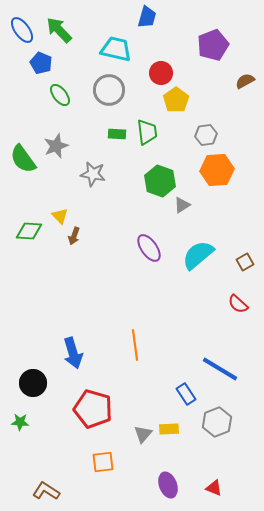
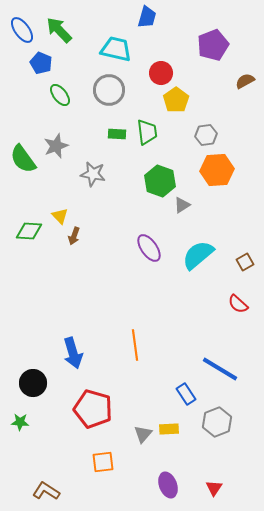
red triangle at (214, 488): rotated 42 degrees clockwise
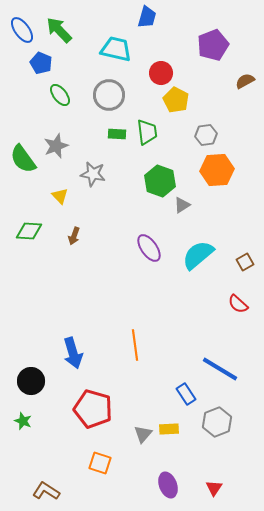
gray circle at (109, 90): moved 5 px down
yellow pentagon at (176, 100): rotated 10 degrees counterclockwise
yellow triangle at (60, 216): moved 20 px up
black circle at (33, 383): moved 2 px left, 2 px up
green star at (20, 422): moved 3 px right, 1 px up; rotated 18 degrees clockwise
orange square at (103, 462): moved 3 px left, 1 px down; rotated 25 degrees clockwise
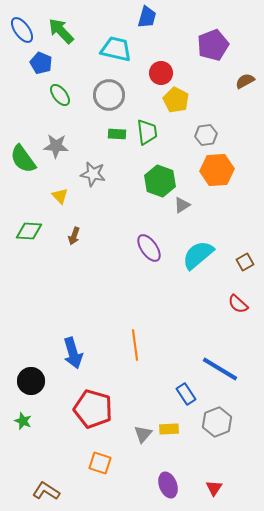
green arrow at (59, 30): moved 2 px right, 1 px down
gray star at (56, 146): rotated 25 degrees clockwise
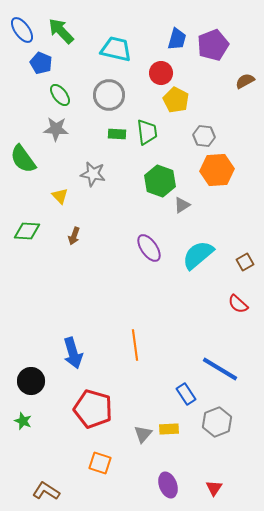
blue trapezoid at (147, 17): moved 30 px right, 22 px down
gray hexagon at (206, 135): moved 2 px left, 1 px down; rotated 15 degrees clockwise
gray star at (56, 146): moved 17 px up
green diamond at (29, 231): moved 2 px left
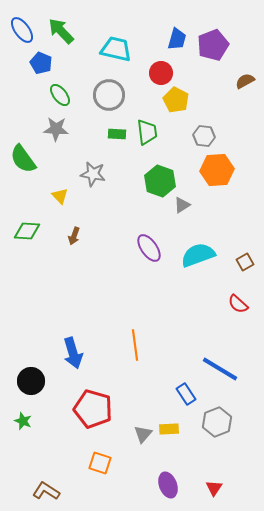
cyan semicircle at (198, 255): rotated 20 degrees clockwise
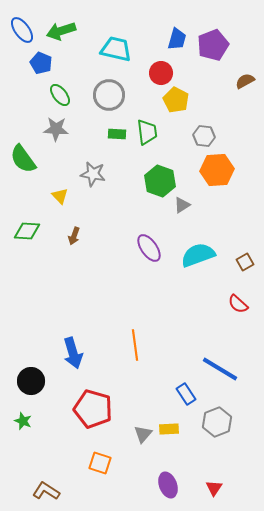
green arrow at (61, 31): rotated 64 degrees counterclockwise
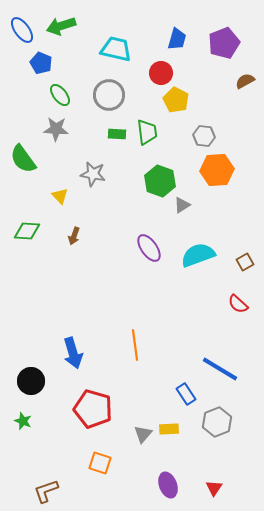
green arrow at (61, 31): moved 5 px up
purple pentagon at (213, 45): moved 11 px right, 2 px up
brown L-shape at (46, 491): rotated 52 degrees counterclockwise
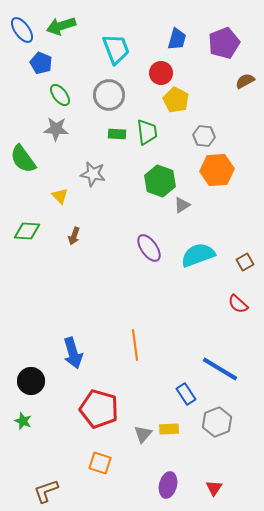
cyan trapezoid at (116, 49): rotated 56 degrees clockwise
red pentagon at (93, 409): moved 6 px right
purple ellipse at (168, 485): rotated 35 degrees clockwise
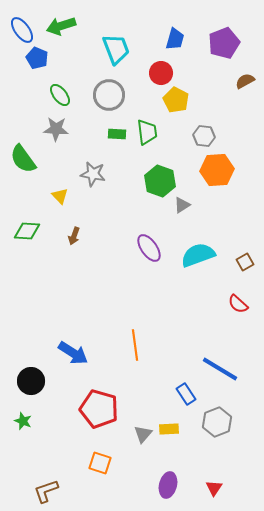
blue trapezoid at (177, 39): moved 2 px left
blue pentagon at (41, 63): moved 4 px left, 5 px up
blue arrow at (73, 353): rotated 40 degrees counterclockwise
